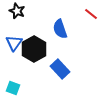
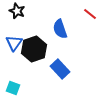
red line: moved 1 px left
black hexagon: rotated 10 degrees clockwise
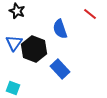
black hexagon: rotated 20 degrees counterclockwise
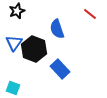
black star: rotated 28 degrees clockwise
blue semicircle: moved 3 px left
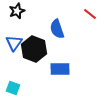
blue rectangle: rotated 48 degrees counterclockwise
